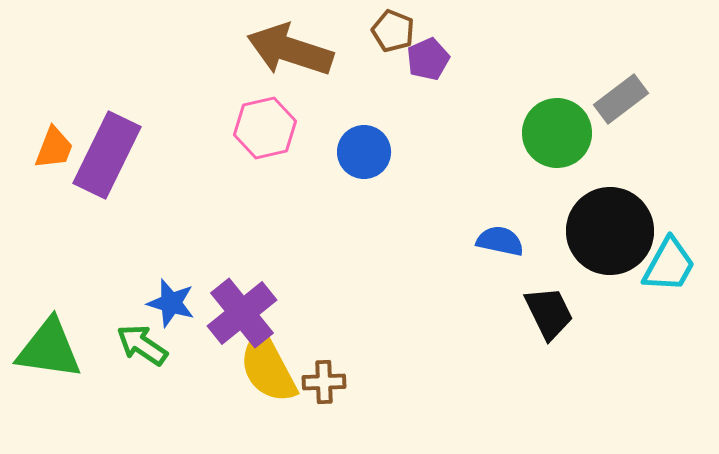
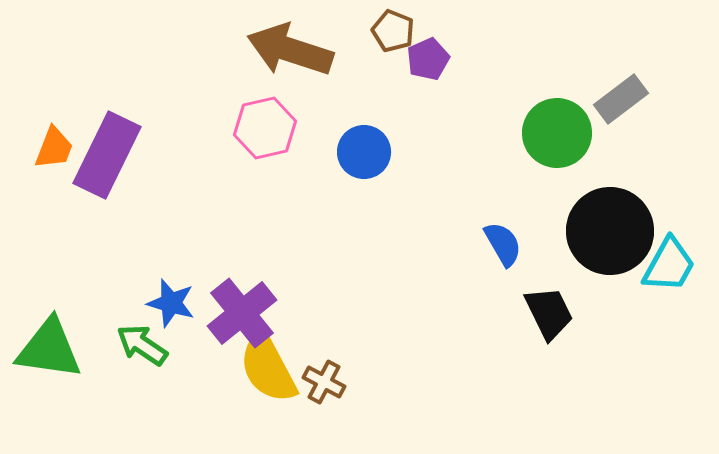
blue semicircle: moved 3 px right, 3 px down; rotated 48 degrees clockwise
brown cross: rotated 30 degrees clockwise
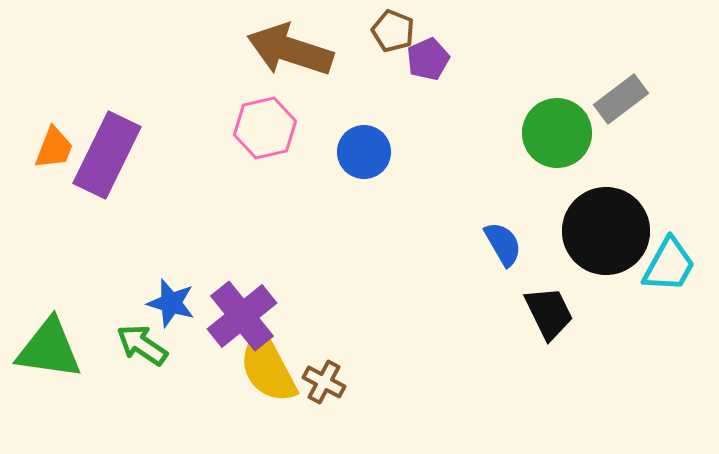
black circle: moved 4 px left
purple cross: moved 3 px down
